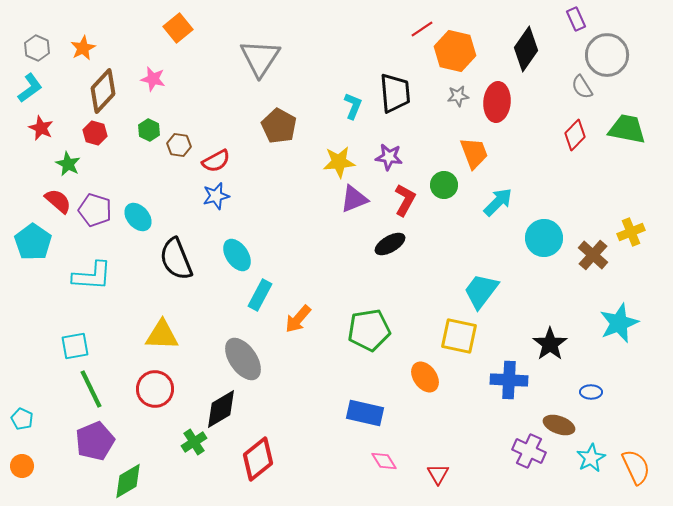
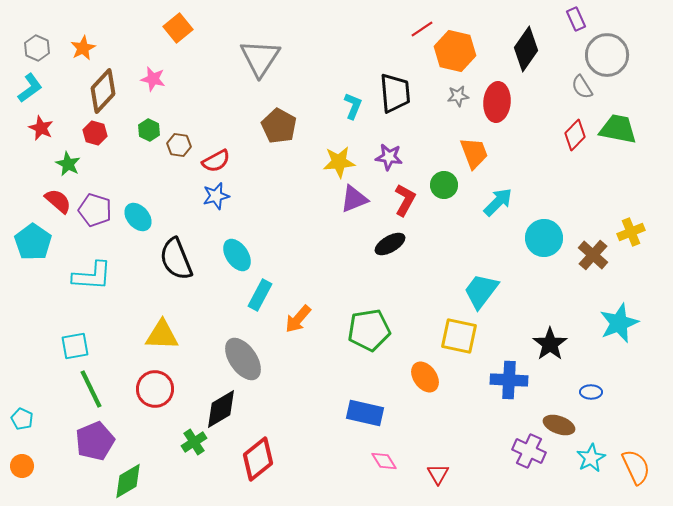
green trapezoid at (627, 129): moved 9 px left
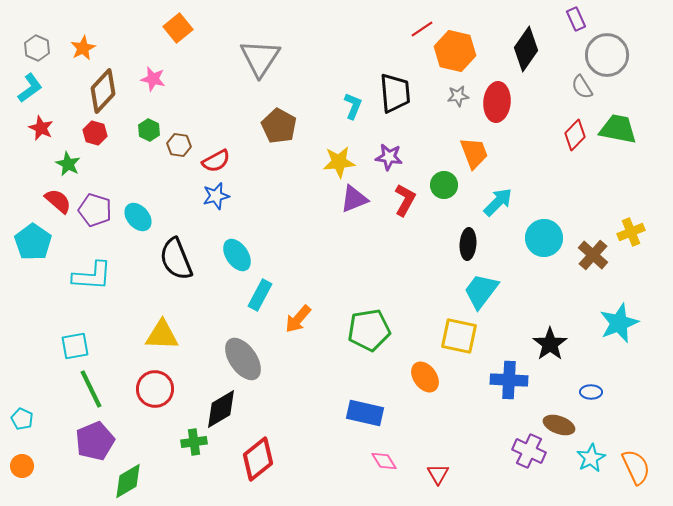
black ellipse at (390, 244): moved 78 px right; rotated 56 degrees counterclockwise
green cross at (194, 442): rotated 25 degrees clockwise
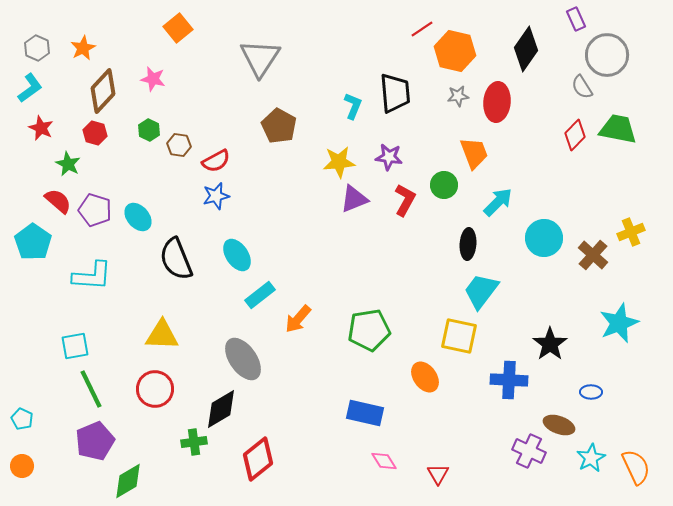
cyan rectangle at (260, 295): rotated 24 degrees clockwise
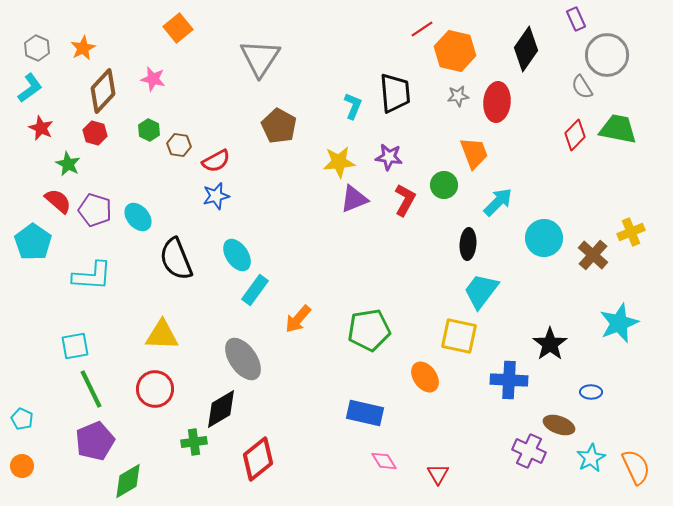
cyan rectangle at (260, 295): moved 5 px left, 5 px up; rotated 16 degrees counterclockwise
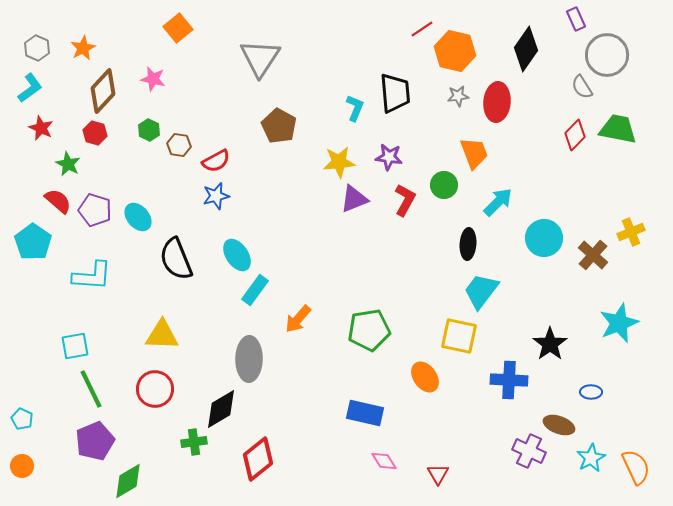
cyan L-shape at (353, 106): moved 2 px right, 2 px down
gray ellipse at (243, 359): moved 6 px right; rotated 36 degrees clockwise
